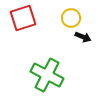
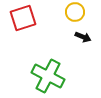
yellow circle: moved 4 px right, 6 px up
green cross: moved 1 px right, 1 px down
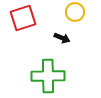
black arrow: moved 21 px left, 1 px down
green cross: rotated 28 degrees counterclockwise
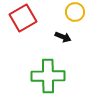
red square: rotated 12 degrees counterclockwise
black arrow: moved 1 px right, 1 px up
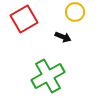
red square: moved 1 px right, 1 px down
green cross: rotated 28 degrees counterclockwise
